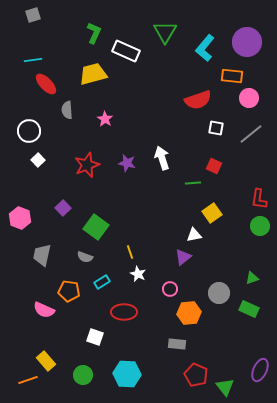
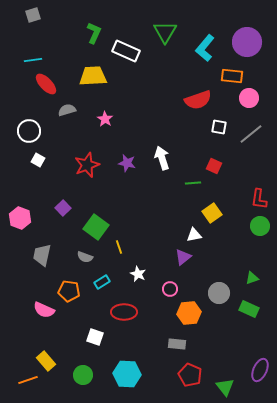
yellow trapezoid at (93, 74): moved 2 px down; rotated 12 degrees clockwise
gray semicircle at (67, 110): rotated 78 degrees clockwise
white square at (216, 128): moved 3 px right, 1 px up
white square at (38, 160): rotated 16 degrees counterclockwise
yellow line at (130, 252): moved 11 px left, 5 px up
red pentagon at (196, 375): moved 6 px left
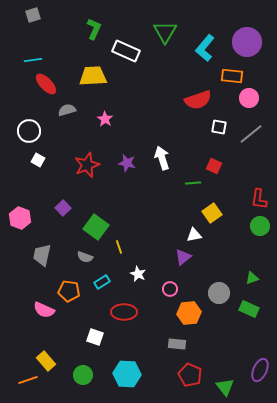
green L-shape at (94, 33): moved 4 px up
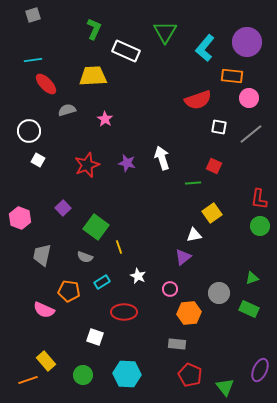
white star at (138, 274): moved 2 px down
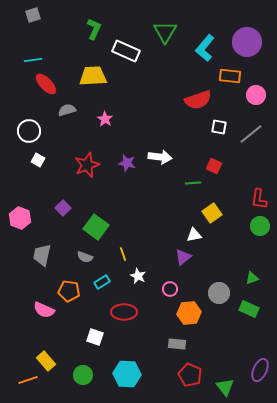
orange rectangle at (232, 76): moved 2 px left
pink circle at (249, 98): moved 7 px right, 3 px up
white arrow at (162, 158): moved 2 px left, 1 px up; rotated 115 degrees clockwise
yellow line at (119, 247): moved 4 px right, 7 px down
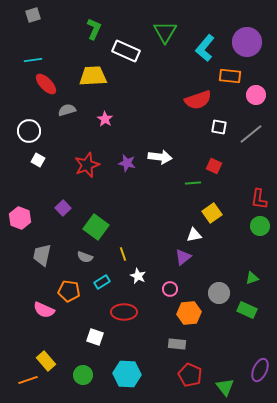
green rectangle at (249, 309): moved 2 px left, 1 px down
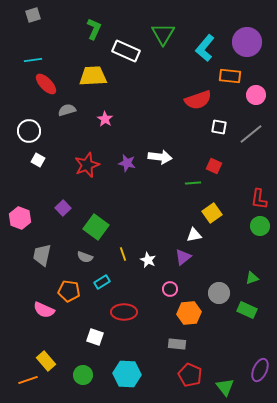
green triangle at (165, 32): moved 2 px left, 2 px down
white star at (138, 276): moved 10 px right, 16 px up
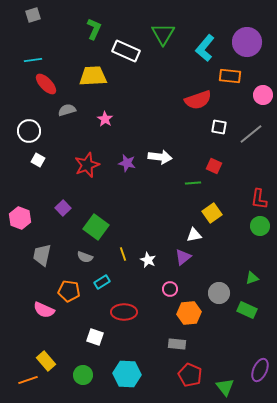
pink circle at (256, 95): moved 7 px right
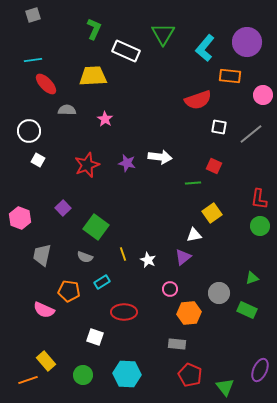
gray semicircle at (67, 110): rotated 18 degrees clockwise
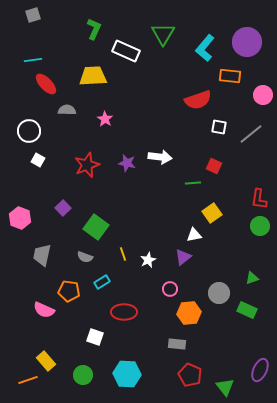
white star at (148, 260): rotated 21 degrees clockwise
